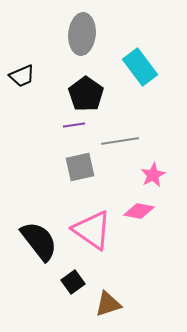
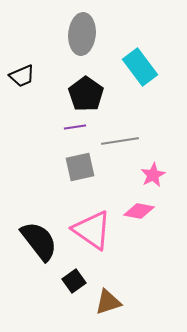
purple line: moved 1 px right, 2 px down
black square: moved 1 px right, 1 px up
brown triangle: moved 2 px up
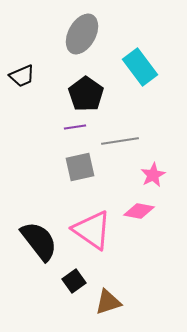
gray ellipse: rotated 24 degrees clockwise
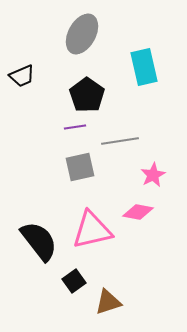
cyan rectangle: moved 4 px right; rotated 24 degrees clockwise
black pentagon: moved 1 px right, 1 px down
pink diamond: moved 1 px left, 1 px down
pink triangle: rotated 48 degrees counterclockwise
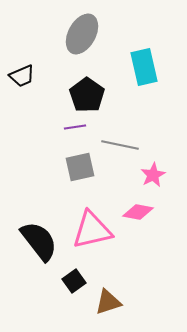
gray line: moved 4 px down; rotated 21 degrees clockwise
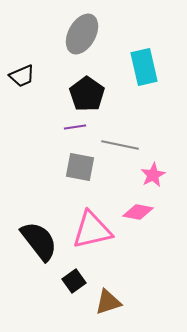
black pentagon: moved 1 px up
gray square: rotated 24 degrees clockwise
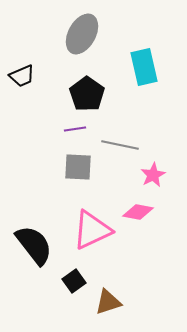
purple line: moved 2 px down
gray square: moved 2 px left; rotated 8 degrees counterclockwise
pink triangle: rotated 12 degrees counterclockwise
black semicircle: moved 5 px left, 4 px down
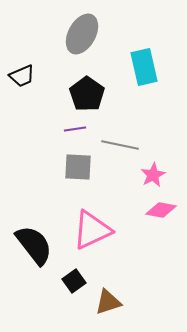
pink diamond: moved 23 px right, 2 px up
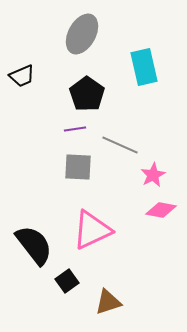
gray line: rotated 12 degrees clockwise
black square: moved 7 px left
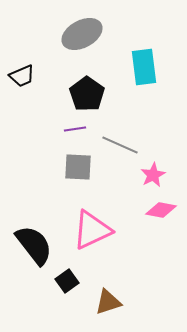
gray ellipse: rotated 33 degrees clockwise
cyan rectangle: rotated 6 degrees clockwise
